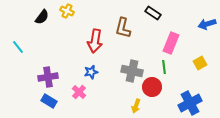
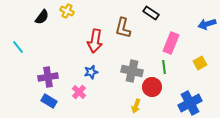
black rectangle: moved 2 px left
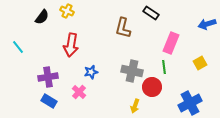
red arrow: moved 24 px left, 4 px down
yellow arrow: moved 1 px left
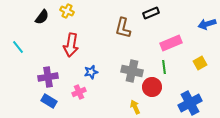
black rectangle: rotated 56 degrees counterclockwise
pink rectangle: rotated 45 degrees clockwise
pink cross: rotated 24 degrees clockwise
yellow arrow: moved 1 px down; rotated 136 degrees clockwise
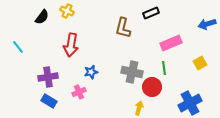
green line: moved 1 px down
gray cross: moved 1 px down
yellow arrow: moved 4 px right, 1 px down; rotated 40 degrees clockwise
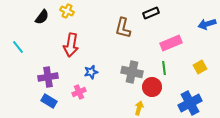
yellow square: moved 4 px down
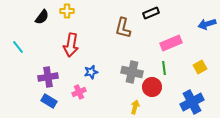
yellow cross: rotated 24 degrees counterclockwise
blue cross: moved 2 px right, 1 px up
yellow arrow: moved 4 px left, 1 px up
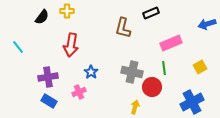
blue star: rotated 24 degrees counterclockwise
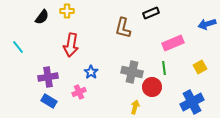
pink rectangle: moved 2 px right
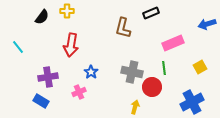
blue rectangle: moved 8 px left
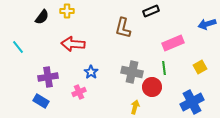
black rectangle: moved 2 px up
red arrow: moved 2 px right, 1 px up; rotated 85 degrees clockwise
